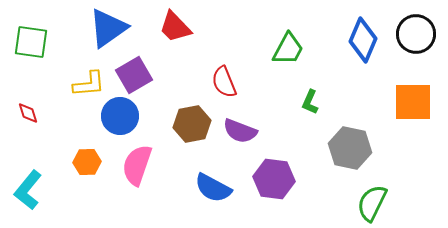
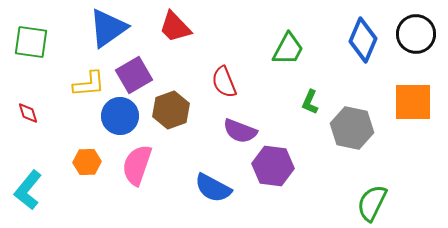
brown hexagon: moved 21 px left, 14 px up; rotated 9 degrees counterclockwise
gray hexagon: moved 2 px right, 20 px up
purple hexagon: moved 1 px left, 13 px up
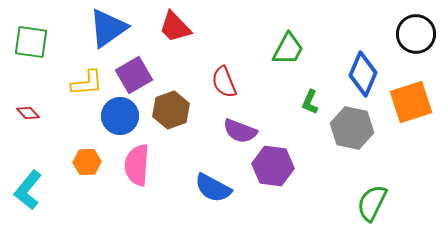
blue diamond: moved 34 px down
yellow L-shape: moved 2 px left, 1 px up
orange square: moved 2 px left; rotated 18 degrees counterclockwise
red diamond: rotated 25 degrees counterclockwise
pink semicircle: rotated 15 degrees counterclockwise
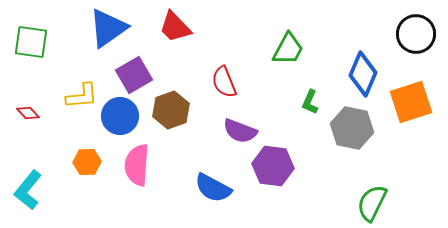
yellow L-shape: moved 5 px left, 13 px down
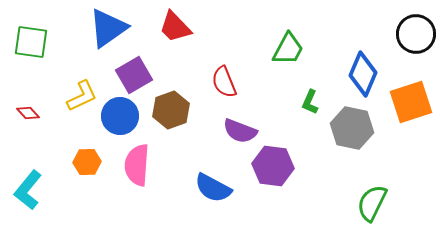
yellow L-shape: rotated 20 degrees counterclockwise
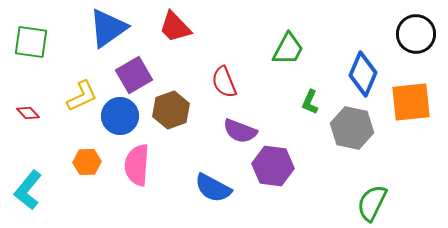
orange square: rotated 12 degrees clockwise
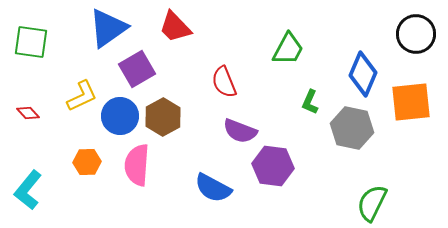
purple square: moved 3 px right, 6 px up
brown hexagon: moved 8 px left, 7 px down; rotated 9 degrees counterclockwise
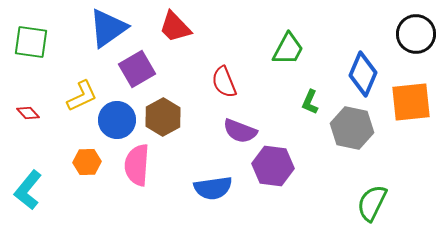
blue circle: moved 3 px left, 4 px down
blue semicircle: rotated 36 degrees counterclockwise
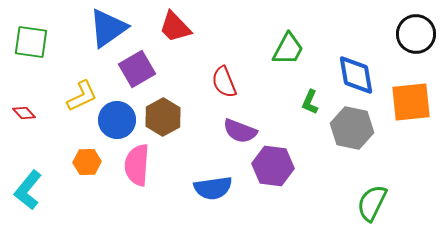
blue diamond: moved 7 px left, 1 px down; rotated 33 degrees counterclockwise
red diamond: moved 4 px left
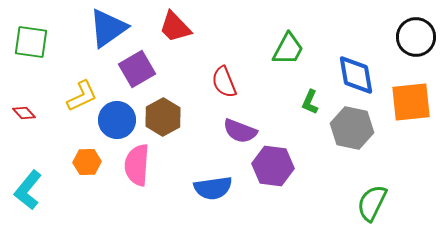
black circle: moved 3 px down
